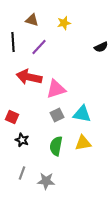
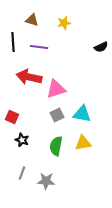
purple line: rotated 54 degrees clockwise
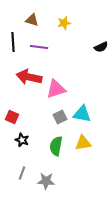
gray square: moved 3 px right, 2 px down
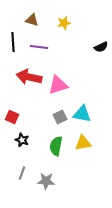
pink triangle: moved 2 px right, 4 px up
